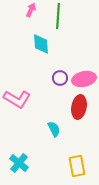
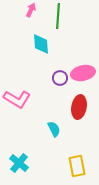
pink ellipse: moved 1 px left, 6 px up
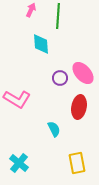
pink ellipse: rotated 60 degrees clockwise
yellow rectangle: moved 3 px up
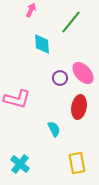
green line: moved 13 px right, 6 px down; rotated 35 degrees clockwise
cyan diamond: moved 1 px right
pink L-shape: rotated 16 degrees counterclockwise
cyan cross: moved 1 px right, 1 px down
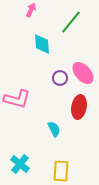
yellow rectangle: moved 16 px left, 8 px down; rotated 15 degrees clockwise
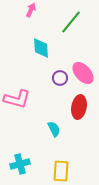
cyan diamond: moved 1 px left, 4 px down
cyan cross: rotated 36 degrees clockwise
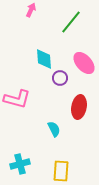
cyan diamond: moved 3 px right, 11 px down
pink ellipse: moved 1 px right, 10 px up
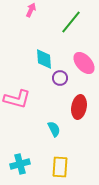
yellow rectangle: moved 1 px left, 4 px up
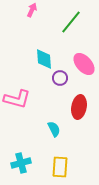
pink arrow: moved 1 px right
pink ellipse: moved 1 px down
cyan cross: moved 1 px right, 1 px up
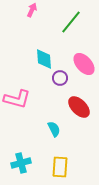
red ellipse: rotated 55 degrees counterclockwise
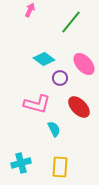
pink arrow: moved 2 px left
cyan diamond: rotated 50 degrees counterclockwise
pink L-shape: moved 20 px right, 5 px down
